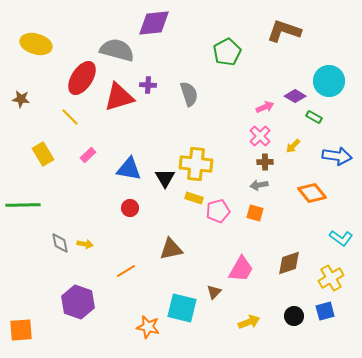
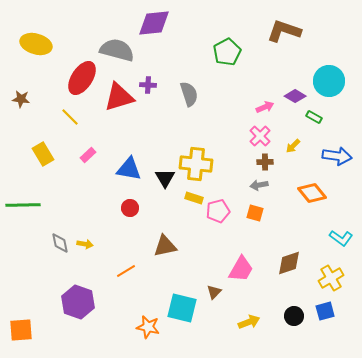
brown triangle at (171, 249): moved 6 px left, 3 px up
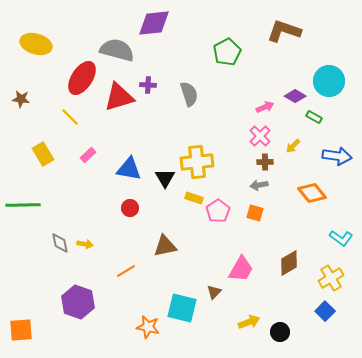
yellow cross at (196, 164): moved 1 px right, 2 px up; rotated 12 degrees counterclockwise
pink pentagon at (218, 211): rotated 20 degrees counterclockwise
brown diamond at (289, 263): rotated 12 degrees counterclockwise
blue square at (325, 311): rotated 30 degrees counterclockwise
black circle at (294, 316): moved 14 px left, 16 px down
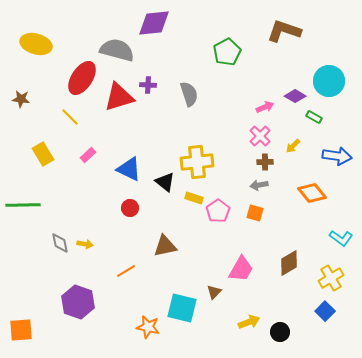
blue triangle at (129, 169): rotated 16 degrees clockwise
black triangle at (165, 178): moved 4 px down; rotated 20 degrees counterclockwise
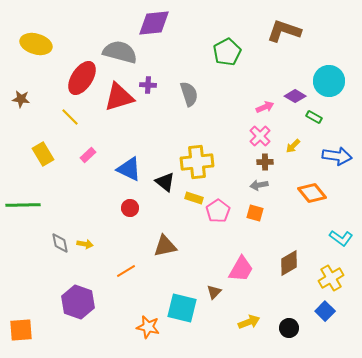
gray semicircle at (117, 50): moved 3 px right, 2 px down
black circle at (280, 332): moved 9 px right, 4 px up
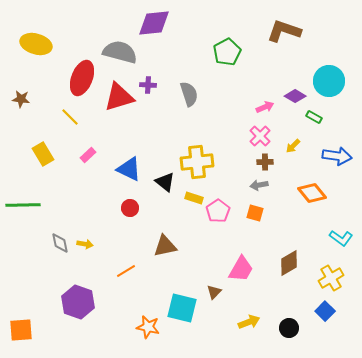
red ellipse at (82, 78): rotated 12 degrees counterclockwise
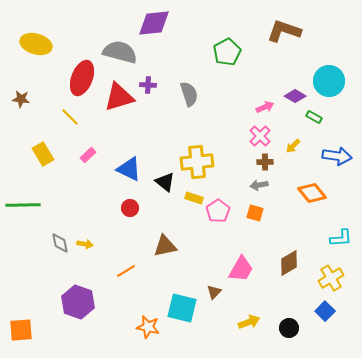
cyan L-shape at (341, 238): rotated 40 degrees counterclockwise
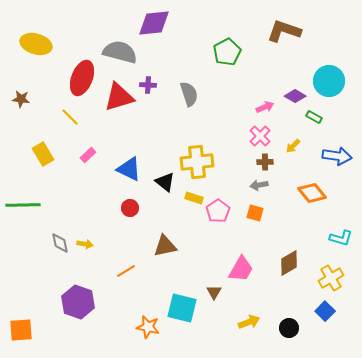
cyan L-shape at (341, 238): rotated 20 degrees clockwise
brown triangle at (214, 292): rotated 14 degrees counterclockwise
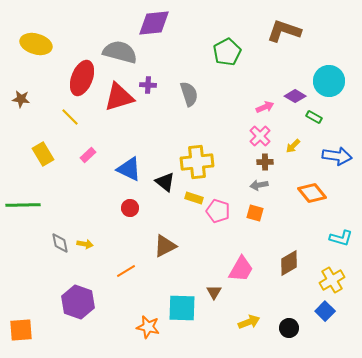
pink pentagon at (218, 211): rotated 20 degrees counterclockwise
brown triangle at (165, 246): rotated 15 degrees counterclockwise
yellow cross at (331, 278): moved 1 px right, 2 px down
cyan square at (182, 308): rotated 12 degrees counterclockwise
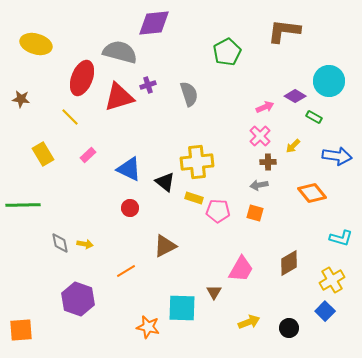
brown L-shape at (284, 31): rotated 12 degrees counterclockwise
purple cross at (148, 85): rotated 21 degrees counterclockwise
brown cross at (265, 162): moved 3 px right
pink pentagon at (218, 211): rotated 15 degrees counterclockwise
purple hexagon at (78, 302): moved 3 px up
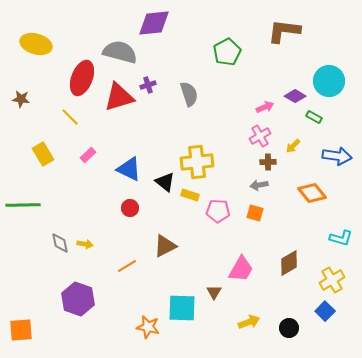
pink cross at (260, 136): rotated 15 degrees clockwise
yellow rectangle at (194, 198): moved 4 px left, 3 px up
orange line at (126, 271): moved 1 px right, 5 px up
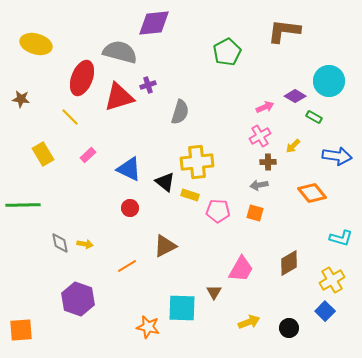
gray semicircle at (189, 94): moved 9 px left, 18 px down; rotated 35 degrees clockwise
